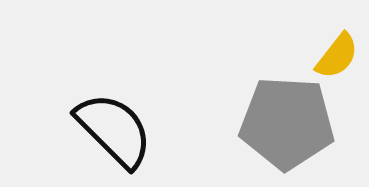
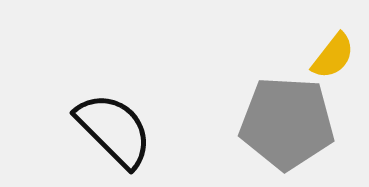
yellow semicircle: moved 4 px left
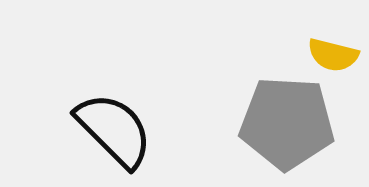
yellow semicircle: moved 1 px up; rotated 66 degrees clockwise
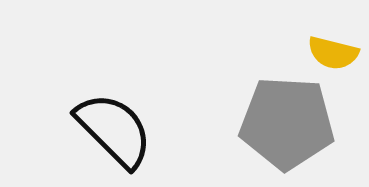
yellow semicircle: moved 2 px up
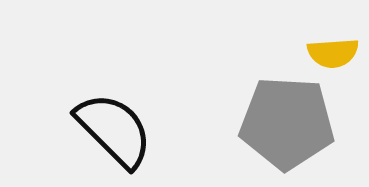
yellow semicircle: rotated 18 degrees counterclockwise
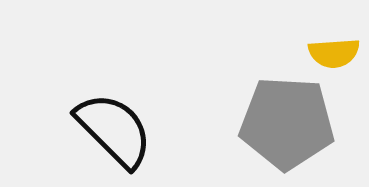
yellow semicircle: moved 1 px right
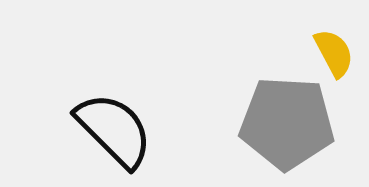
yellow semicircle: rotated 114 degrees counterclockwise
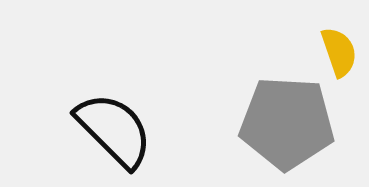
yellow semicircle: moved 5 px right, 1 px up; rotated 9 degrees clockwise
